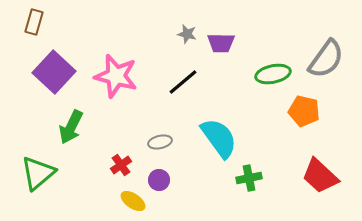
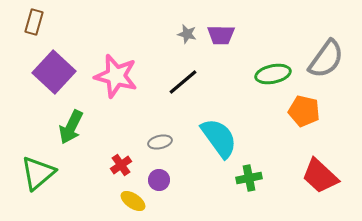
purple trapezoid: moved 8 px up
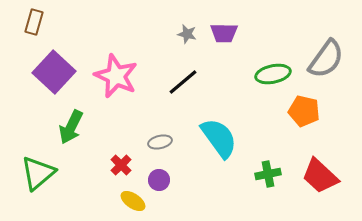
purple trapezoid: moved 3 px right, 2 px up
pink star: rotated 9 degrees clockwise
red cross: rotated 10 degrees counterclockwise
green cross: moved 19 px right, 4 px up
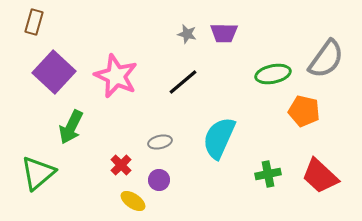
cyan semicircle: rotated 120 degrees counterclockwise
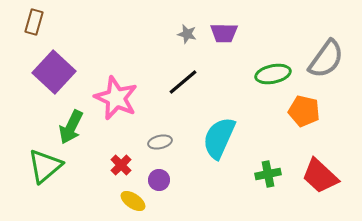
pink star: moved 22 px down
green triangle: moved 7 px right, 7 px up
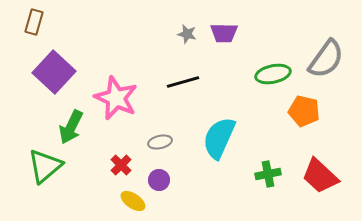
black line: rotated 24 degrees clockwise
